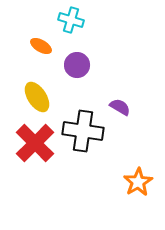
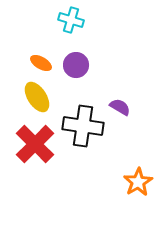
orange ellipse: moved 17 px down
purple circle: moved 1 px left
black cross: moved 5 px up
red cross: moved 1 px down
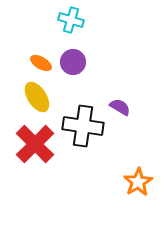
purple circle: moved 3 px left, 3 px up
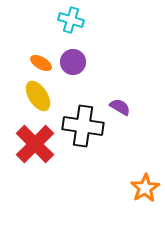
yellow ellipse: moved 1 px right, 1 px up
orange star: moved 7 px right, 6 px down
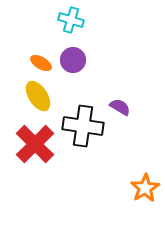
purple circle: moved 2 px up
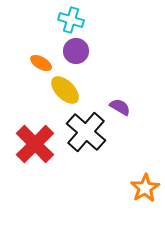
purple circle: moved 3 px right, 9 px up
yellow ellipse: moved 27 px right, 6 px up; rotated 12 degrees counterclockwise
black cross: moved 3 px right, 6 px down; rotated 33 degrees clockwise
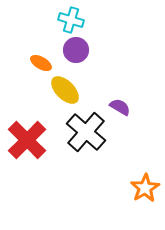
purple circle: moved 1 px up
red cross: moved 8 px left, 4 px up
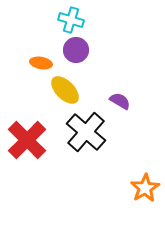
orange ellipse: rotated 20 degrees counterclockwise
purple semicircle: moved 6 px up
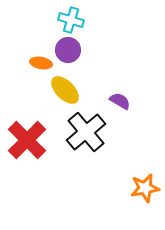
purple circle: moved 8 px left
black cross: rotated 9 degrees clockwise
orange star: rotated 20 degrees clockwise
